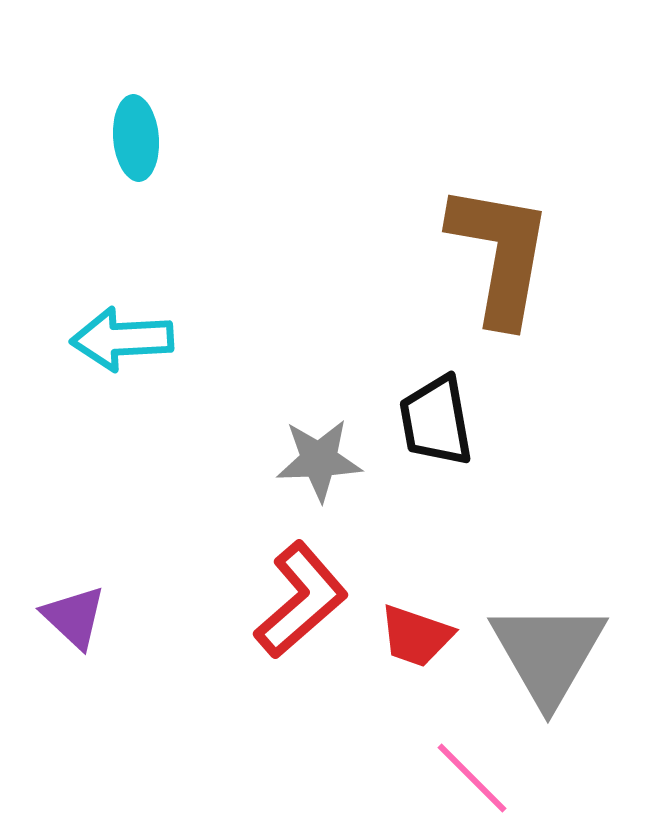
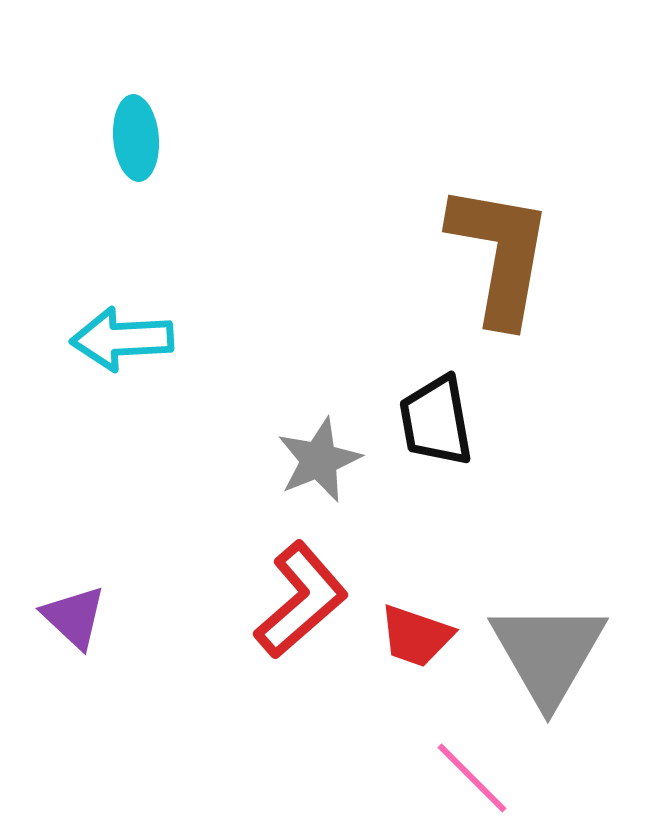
gray star: rotated 20 degrees counterclockwise
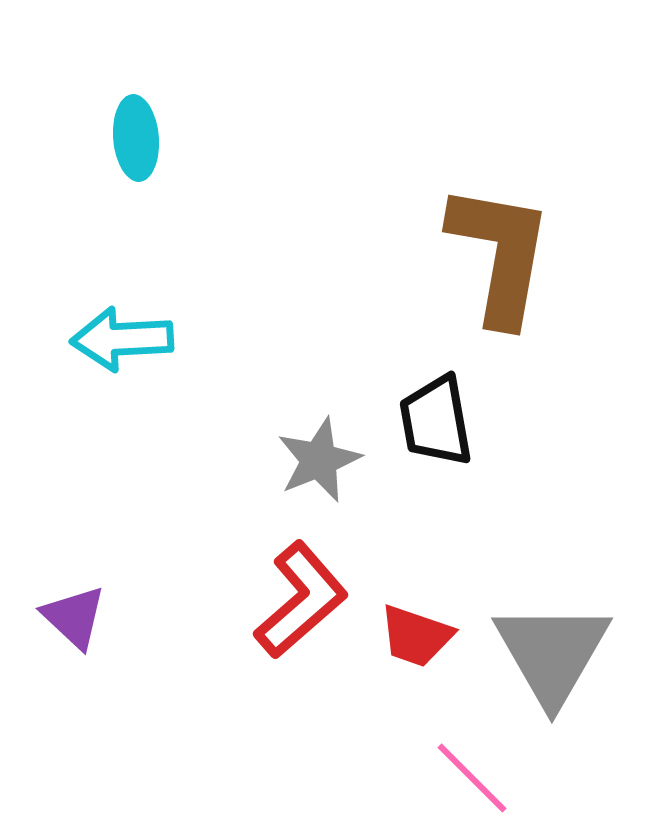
gray triangle: moved 4 px right
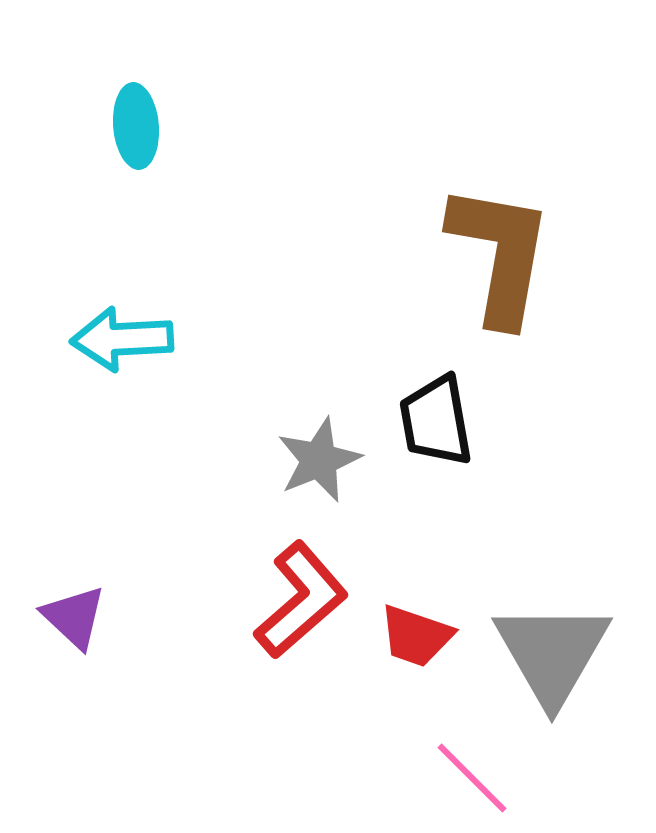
cyan ellipse: moved 12 px up
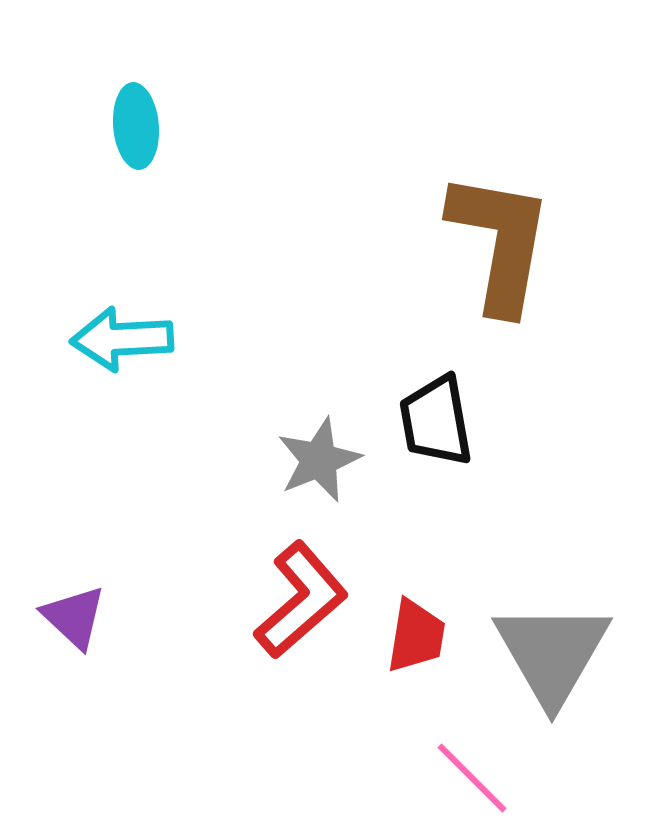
brown L-shape: moved 12 px up
red trapezoid: rotated 100 degrees counterclockwise
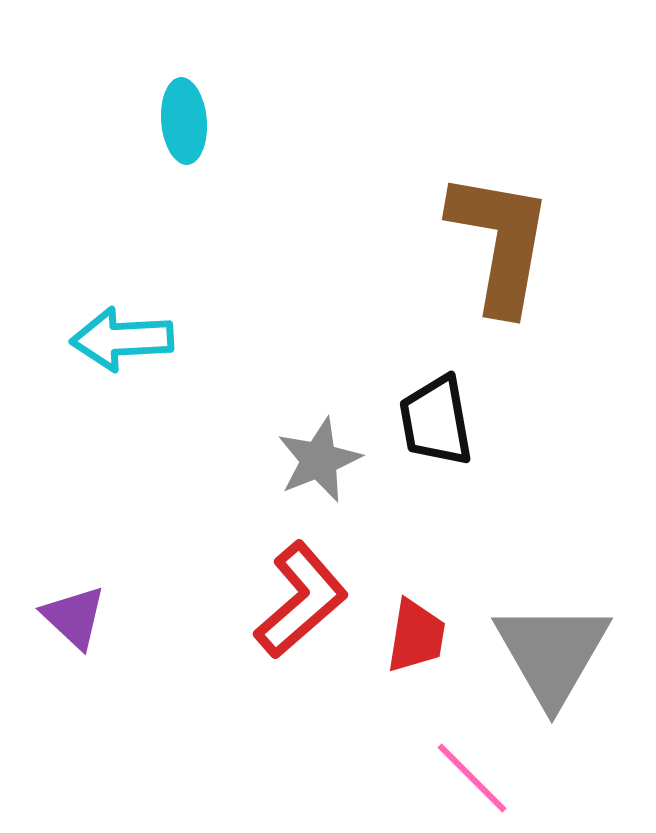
cyan ellipse: moved 48 px right, 5 px up
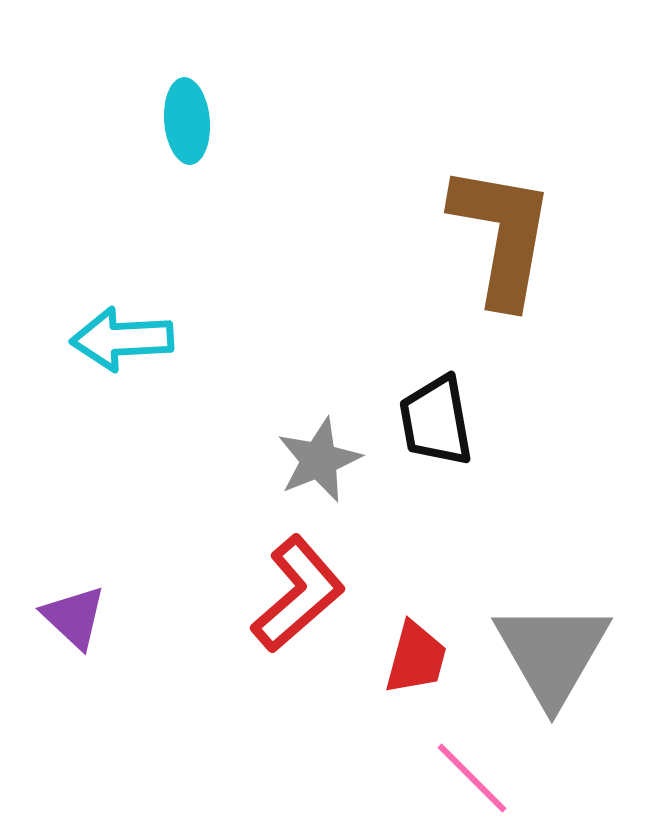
cyan ellipse: moved 3 px right
brown L-shape: moved 2 px right, 7 px up
red L-shape: moved 3 px left, 6 px up
red trapezoid: moved 22 px down; rotated 6 degrees clockwise
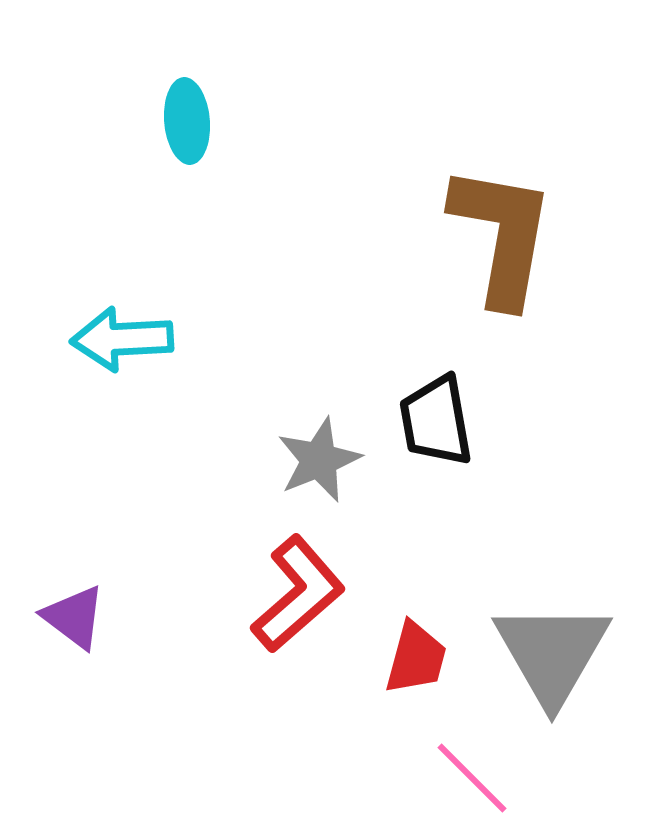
purple triangle: rotated 6 degrees counterclockwise
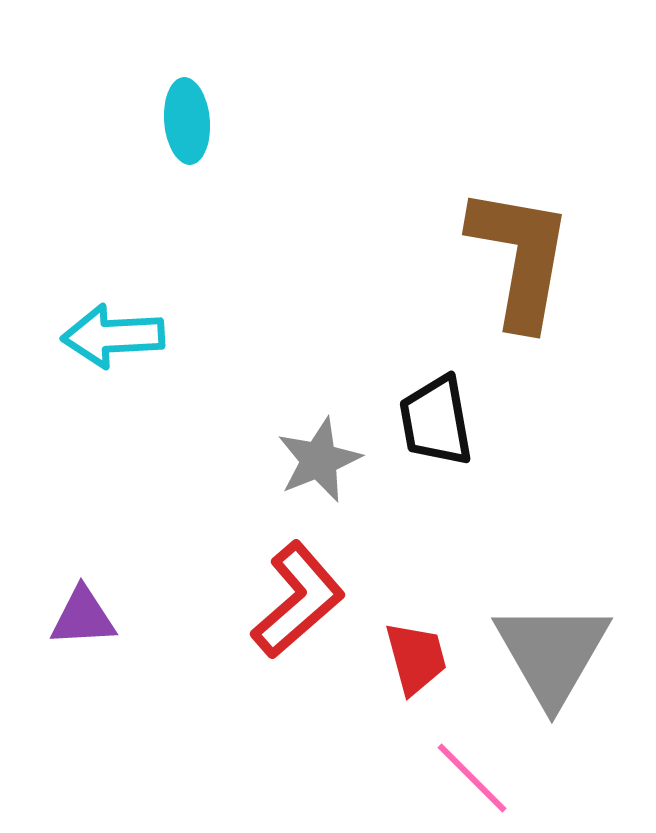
brown L-shape: moved 18 px right, 22 px down
cyan arrow: moved 9 px left, 3 px up
red L-shape: moved 6 px down
purple triangle: moved 9 px right; rotated 40 degrees counterclockwise
red trapezoid: rotated 30 degrees counterclockwise
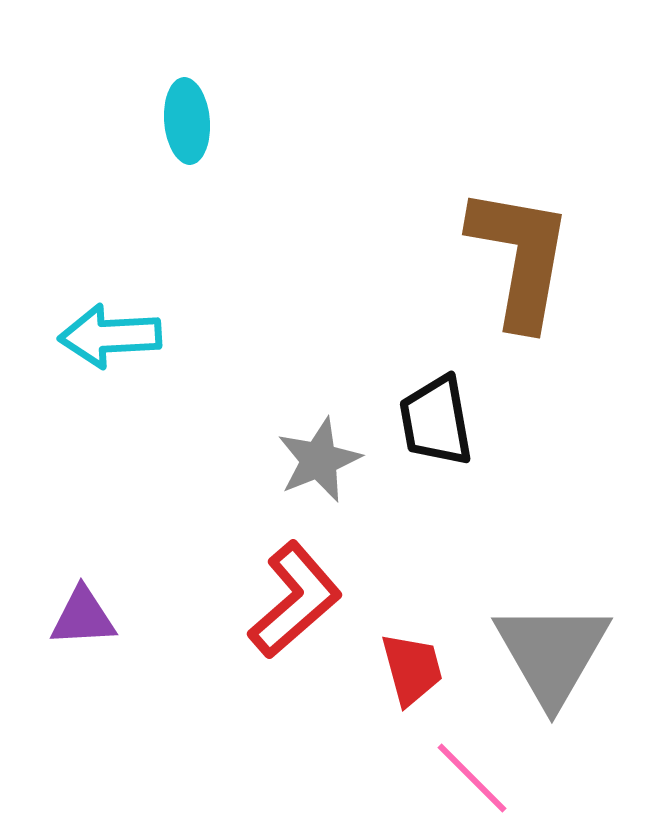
cyan arrow: moved 3 px left
red L-shape: moved 3 px left
red trapezoid: moved 4 px left, 11 px down
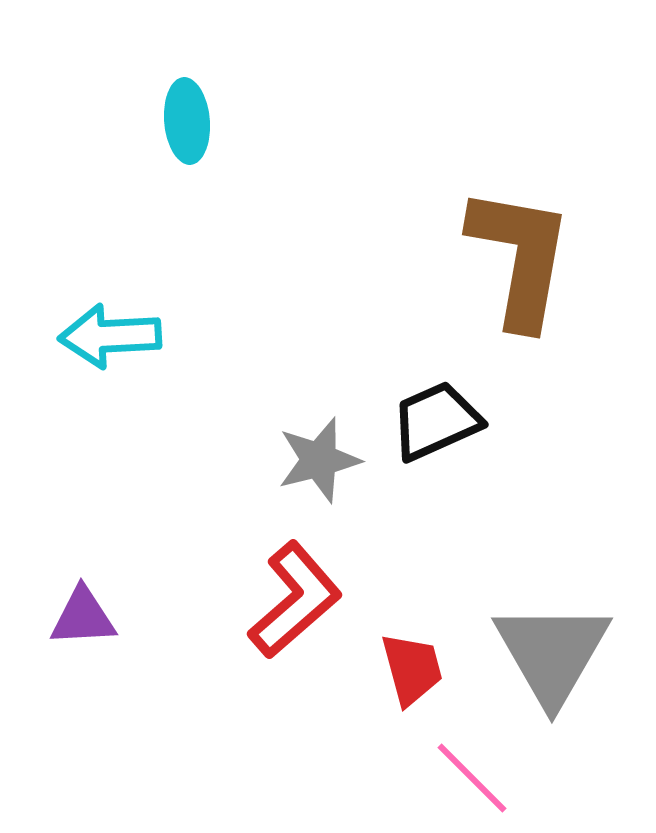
black trapezoid: rotated 76 degrees clockwise
gray star: rotated 8 degrees clockwise
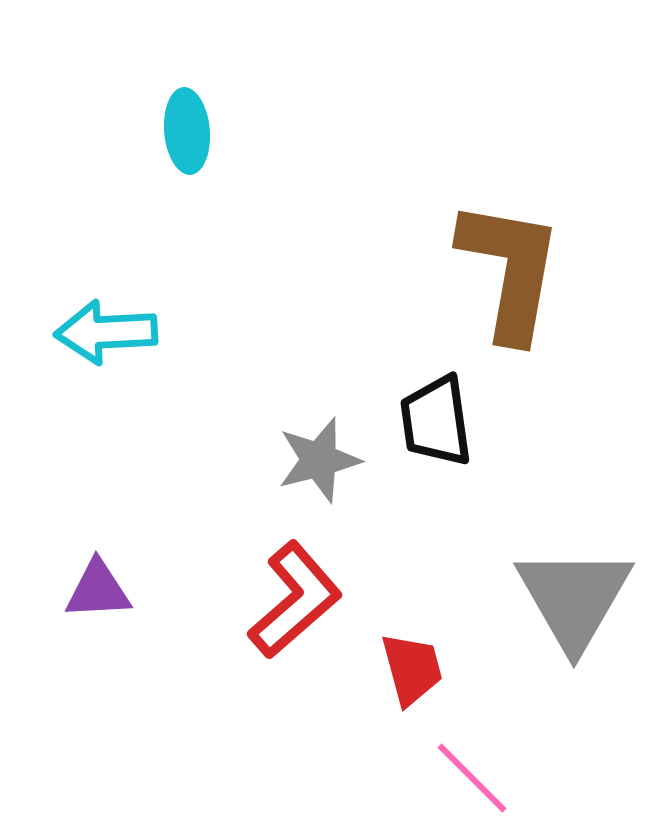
cyan ellipse: moved 10 px down
brown L-shape: moved 10 px left, 13 px down
cyan arrow: moved 4 px left, 4 px up
black trapezoid: rotated 74 degrees counterclockwise
purple triangle: moved 15 px right, 27 px up
gray triangle: moved 22 px right, 55 px up
